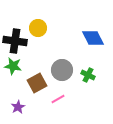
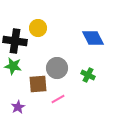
gray circle: moved 5 px left, 2 px up
brown square: moved 1 px right, 1 px down; rotated 24 degrees clockwise
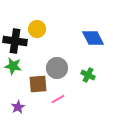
yellow circle: moved 1 px left, 1 px down
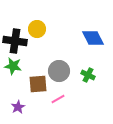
gray circle: moved 2 px right, 3 px down
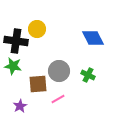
black cross: moved 1 px right
purple star: moved 2 px right, 1 px up
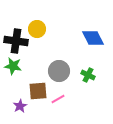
brown square: moved 7 px down
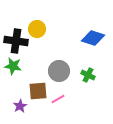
blue diamond: rotated 45 degrees counterclockwise
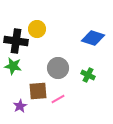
gray circle: moved 1 px left, 3 px up
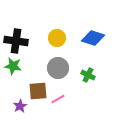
yellow circle: moved 20 px right, 9 px down
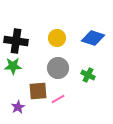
green star: rotated 12 degrees counterclockwise
purple star: moved 2 px left, 1 px down
